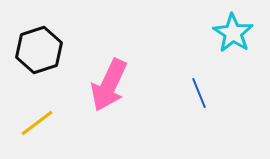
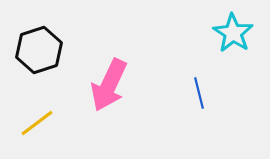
blue line: rotated 8 degrees clockwise
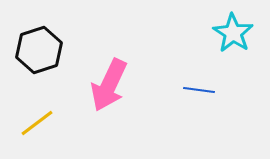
blue line: moved 3 px up; rotated 68 degrees counterclockwise
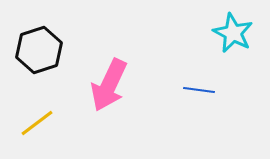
cyan star: rotated 6 degrees counterclockwise
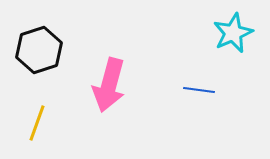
cyan star: rotated 21 degrees clockwise
pink arrow: rotated 10 degrees counterclockwise
yellow line: rotated 33 degrees counterclockwise
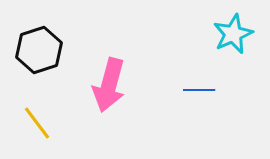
cyan star: moved 1 px down
blue line: rotated 8 degrees counterclockwise
yellow line: rotated 57 degrees counterclockwise
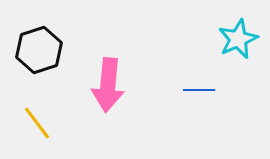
cyan star: moved 5 px right, 5 px down
pink arrow: moved 1 px left; rotated 10 degrees counterclockwise
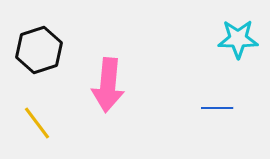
cyan star: rotated 24 degrees clockwise
blue line: moved 18 px right, 18 px down
